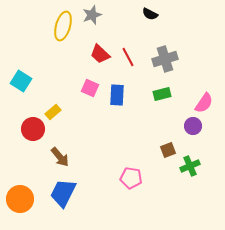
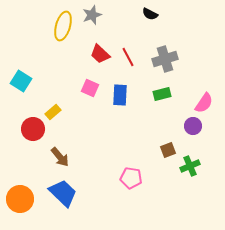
blue rectangle: moved 3 px right
blue trapezoid: rotated 108 degrees clockwise
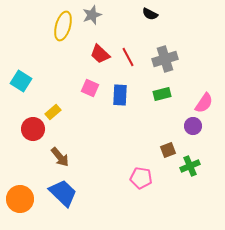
pink pentagon: moved 10 px right
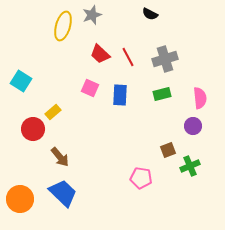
pink semicircle: moved 4 px left, 5 px up; rotated 40 degrees counterclockwise
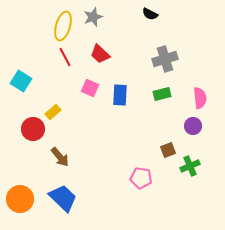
gray star: moved 1 px right, 2 px down
red line: moved 63 px left
blue trapezoid: moved 5 px down
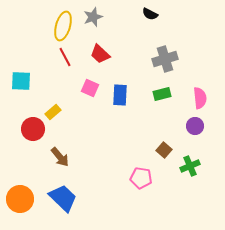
cyan square: rotated 30 degrees counterclockwise
purple circle: moved 2 px right
brown square: moved 4 px left; rotated 28 degrees counterclockwise
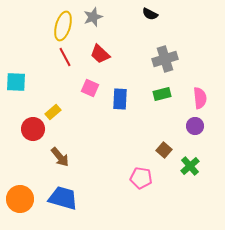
cyan square: moved 5 px left, 1 px down
blue rectangle: moved 4 px down
green cross: rotated 18 degrees counterclockwise
blue trapezoid: rotated 28 degrees counterclockwise
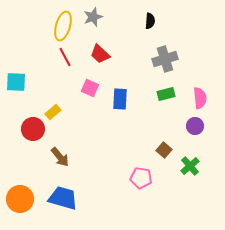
black semicircle: moved 7 px down; rotated 112 degrees counterclockwise
green rectangle: moved 4 px right
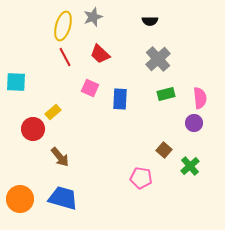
black semicircle: rotated 84 degrees clockwise
gray cross: moved 7 px left; rotated 25 degrees counterclockwise
purple circle: moved 1 px left, 3 px up
